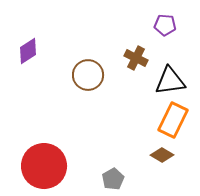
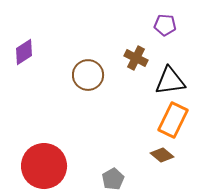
purple diamond: moved 4 px left, 1 px down
brown diamond: rotated 10 degrees clockwise
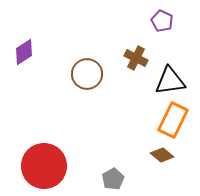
purple pentagon: moved 3 px left, 4 px up; rotated 20 degrees clockwise
brown circle: moved 1 px left, 1 px up
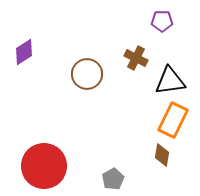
purple pentagon: rotated 25 degrees counterclockwise
brown diamond: rotated 60 degrees clockwise
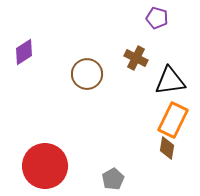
purple pentagon: moved 5 px left, 3 px up; rotated 15 degrees clockwise
brown diamond: moved 5 px right, 7 px up
red circle: moved 1 px right
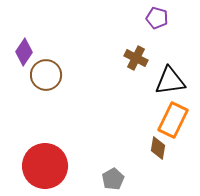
purple diamond: rotated 24 degrees counterclockwise
brown circle: moved 41 px left, 1 px down
brown diamond: moved 9 px left
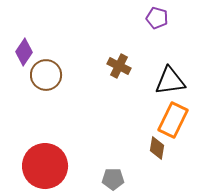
brown cross: moved 17 px left, 8 px down
brown diamond: moved 1 px left
gray pentagon: rotated 30 degrees clockwise
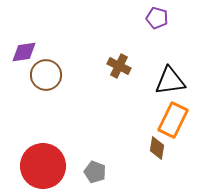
purple diamond: rotated 48 degrees clockwise
red circle: moved 2 px left
gray pentagon: moved 18 px left, 7 px up; rotated 20 degrees clockwise
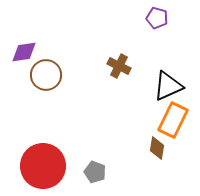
black triangle: moved 2 px left, 5 px down; rotated 16 degrees counterclockwise
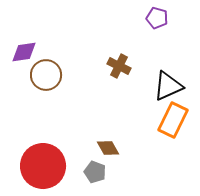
brown diamond: moved 49 px left; rotated 40 degrees counterclockwise
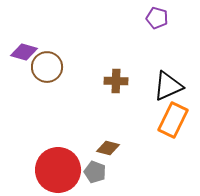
purple diamond: rotated 24 degrees clockwise
brown cross: moved 3 px left, 15 px down; rotated 25 degrees counterclockwise
brown circle: moved 1 px right, 8 px up
brown diamond: rotated 45 degrees counterclockwise
red circle: moved 15 px right, 4 px down
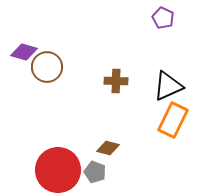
purple pentagon: moved 6 px right; rotated 10 degrees clockwise
